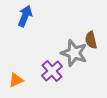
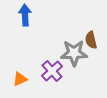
blue arrow: moved 1 px up; rotated 25 degrees counterclockwise
gray star: rotated 20 degrees counterclockwise
orange triangle: moved 4 px right, 1 px up
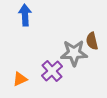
brown semicircle: moved 1 px right, 1 px down
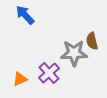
blue arrow: rotated 40 degrees counterclockwise
purple cross: moved 3 px left, 2 px down
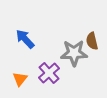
blue arrow: moved 24 px down
orange triangle: rotated 28 degrees counterclockwise
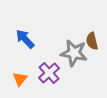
gray star: rotated 12 degrees clockwise
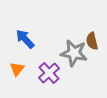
orange triangle: moved 3 px left, 10 px up
